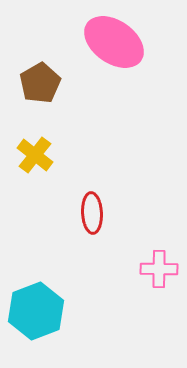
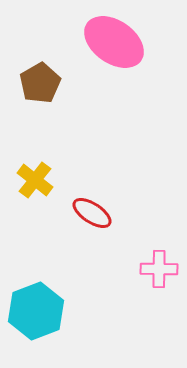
yellow cross: moved 25 px down
red ellipse: rotated 54 degrees counterclockwise
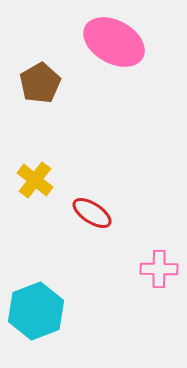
pink ellipse: rotated 6 degrees counterclockwise
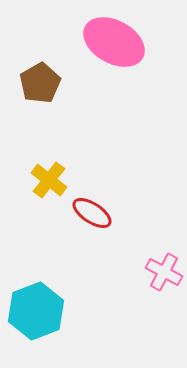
yellow cross: moved 14 px right
pink cross: moved 5 px right, 3 px down; rotated 27 degrees clockwise
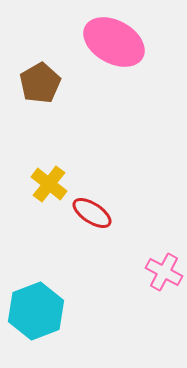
yellow cross: moved 4 px down
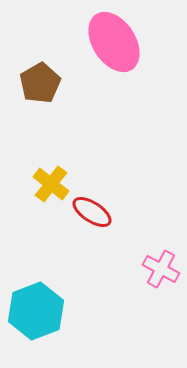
pink ellipse: rotated 28 degrees clockwise
yellow cross: moved 2 px right
red ellipse: moved 1 px up
pink cross: moved 3 px left, 3 px up
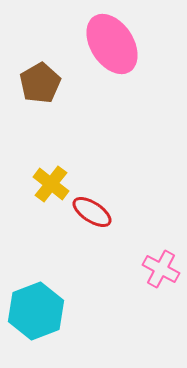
pink ellipse: moved 2 px left, 2 px down
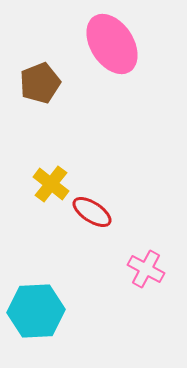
brown pentagon: rotated 9 degrees clockwise
pink cross: moved 15 px left
cyan hexagon: rotated 18 degrees clockwise
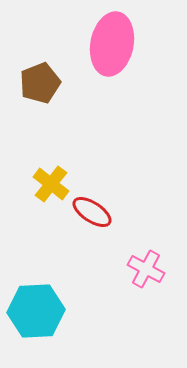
pink ellipse: rotated 44 degrees clockwise
